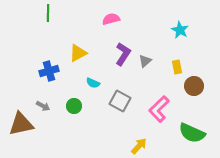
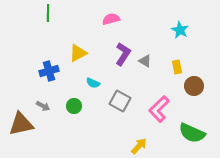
gray triangle: rotated 48 degrees counterclockwise
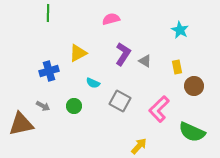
green semicircle: moved 1 px up
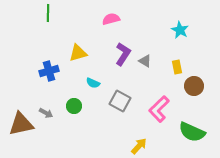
yellow triangle: rotated 12 degrees clockwise
gray arrow: moved 3 px right, 7 px down
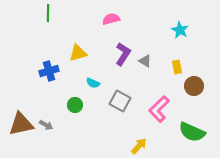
green circle: moved 1 px right, 1 px up
gray arrow: moved 12 px down
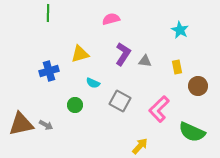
yellow triangle: moved 2 px right, 1 px down
gray triangle: rotated 24 degrees counterclockwise
brown circle: moved 4 px right
yellow arrow: moved 1 px right
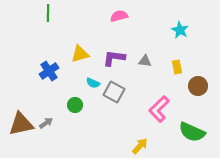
pink semicircle: moved 8 px right, 3 px up
purple L-shape: moved 9 px left, 4 px down; rotated 115 degrees counterclockwise
blue cross: rotated 18 degrees counterclockwise
gray square: moved 6 px left, 9 px up
gray arrow: moved 2 px up; rotated 64 degrees counterclockwise
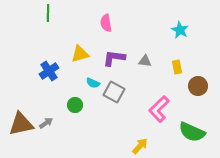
pink semicircle: moved 13 px left, 7 px down; rotated 84 degrees counterclockwise
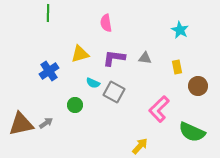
gray triangle: moved 3 px up
